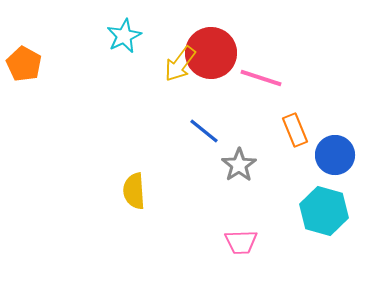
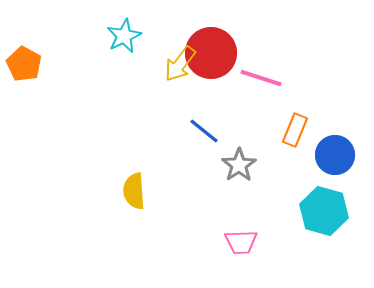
orange rectangle: rotated 44 degrees clockwise
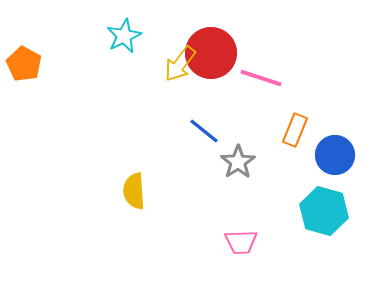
gray star: moved 1 px left, 3 px up
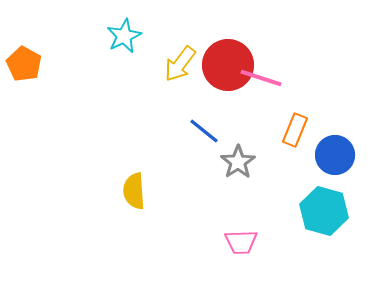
red circle: moved 17 px right, 12 px down
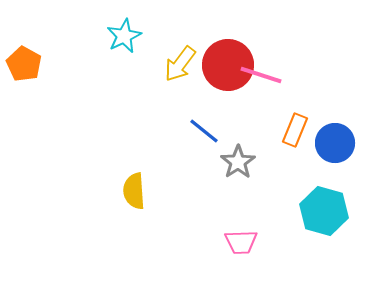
pink line: moved 3 px up
blue circle: moved 12 px up
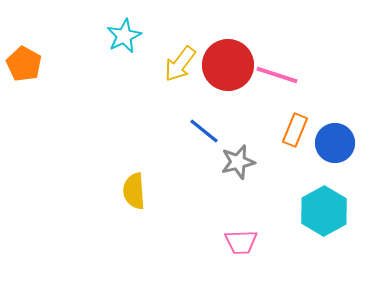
pink line: moved 16 px right
gray star: rotated 20 degrees clockwise
cyan hexagon: rotated 15 degrees clockwise
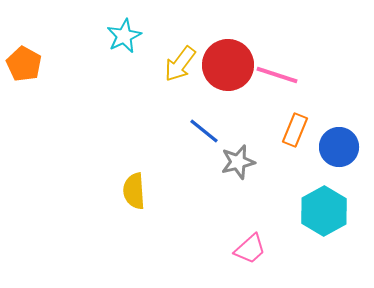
blue circle: moved 4 px right, 4 px down
pink trapezoid: moved 9 px right, 7 px down; rotated 40 degrees counterclockwise
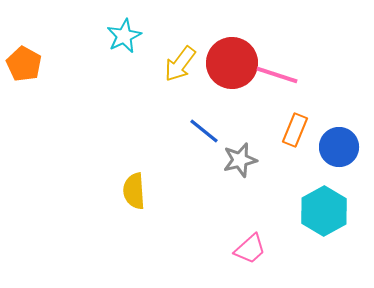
red circle: moved 4 px right, 2 px up
gray star: moved 2 px right, 2 px up
